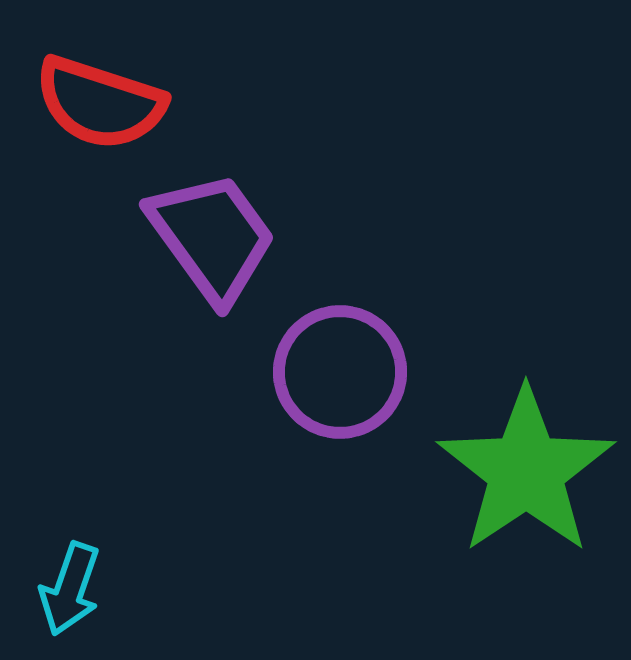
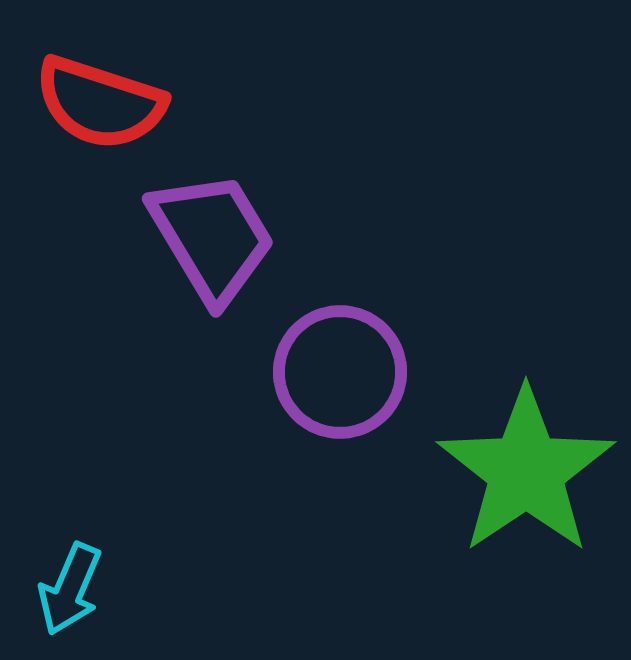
purple trapezoid: rotated 5 degrees clockwise
cyan arrow: rotated 4 degrees clockwise
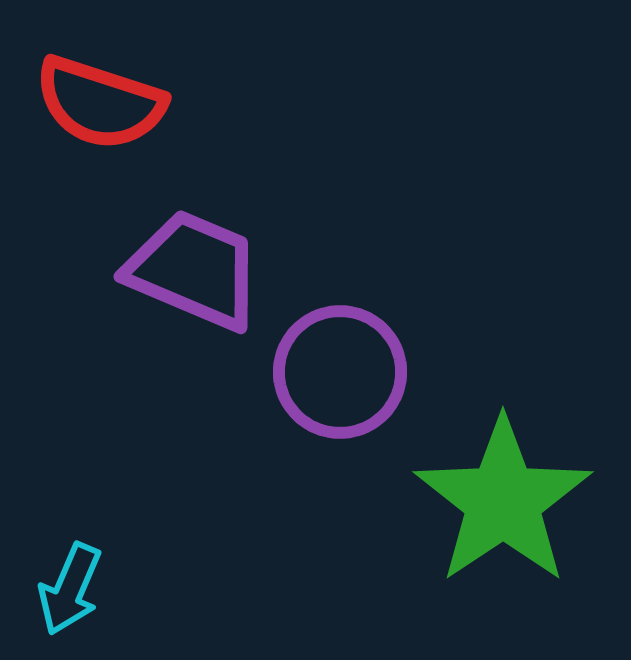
purple trapezoid: moved 18 px left, 33 px down; rotated 36 degrees counterclockwise
green star: moved 23 px left, 30 px down
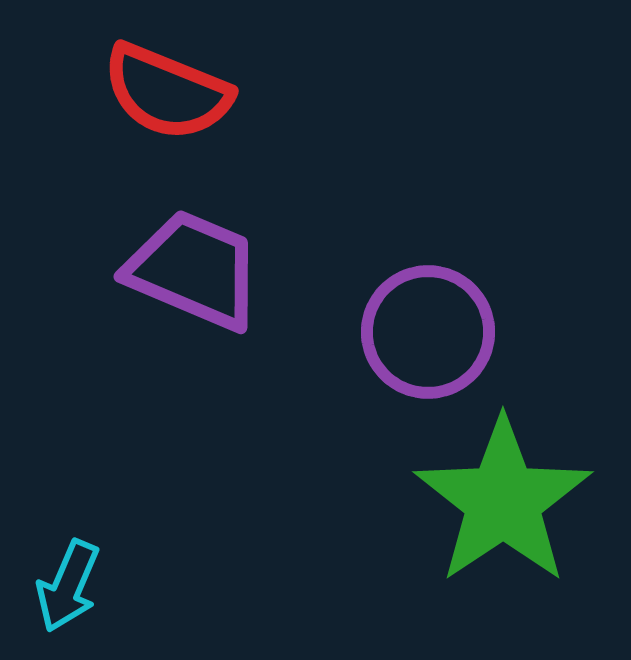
red semicircle: moved 67 px right, 11 px up; rotated 4 degrees clockwise
purple circle: moved 88 px right, 40 px up
cyan arrow: moved 2 px left, 3 px up
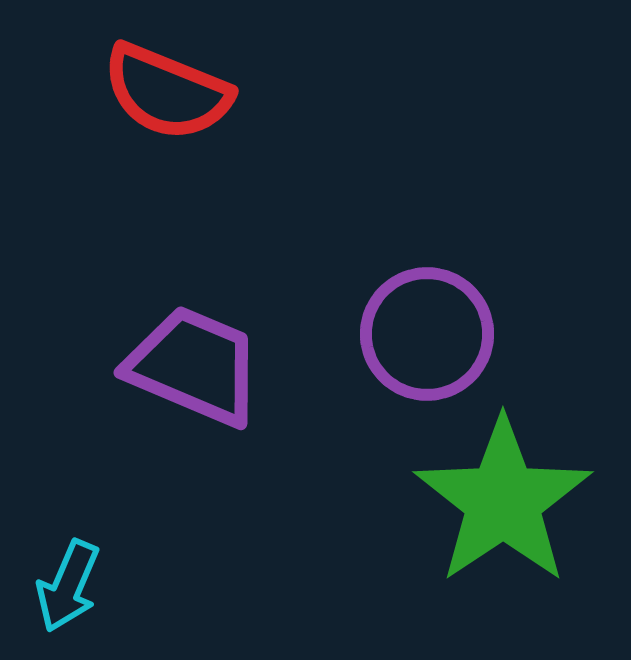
purple trapezoid: moved 96 px down
purple circle: moved 1 px left, 2 px down
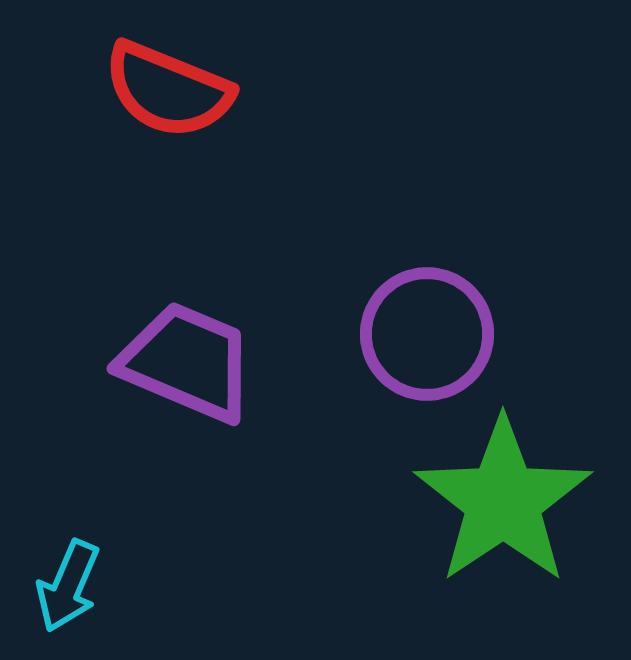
red semicircle: moved 1 px right, 2 px up
purple trapezoid: moved 7 px left, 4 px up
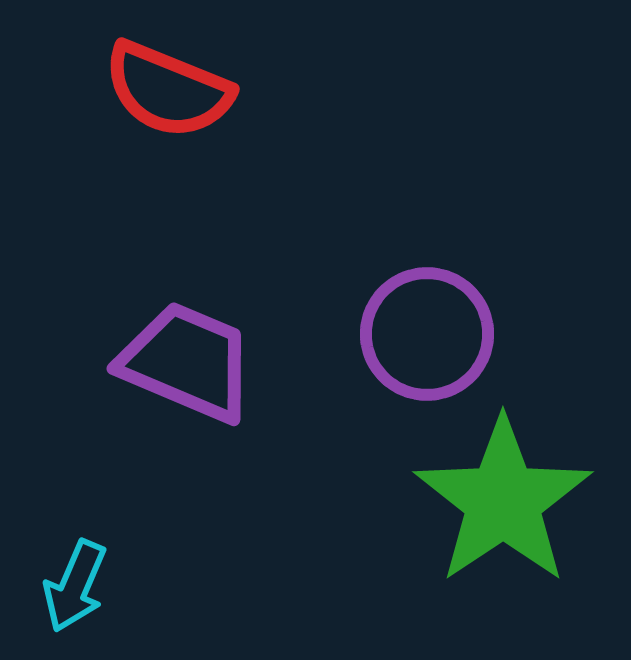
cyan arrow: moved 7 px right
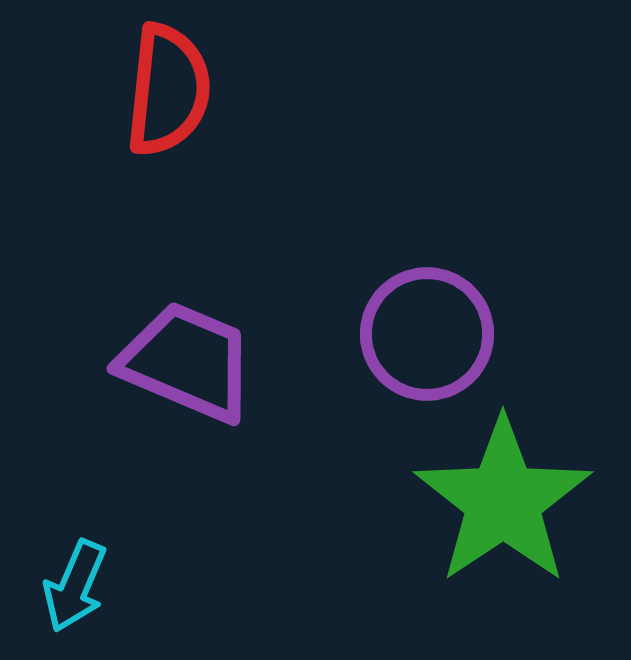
red semicircle: rotated 106 degrees counterclockwise
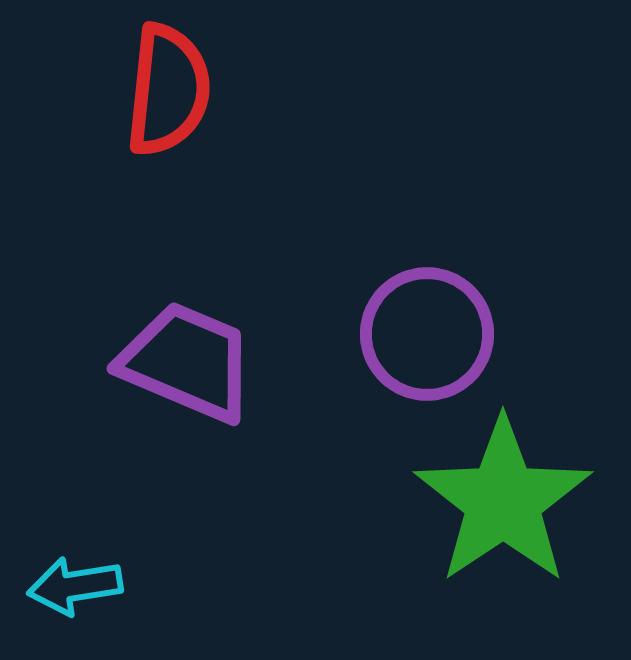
cyan arrow: rotated 58 degrees clockwise
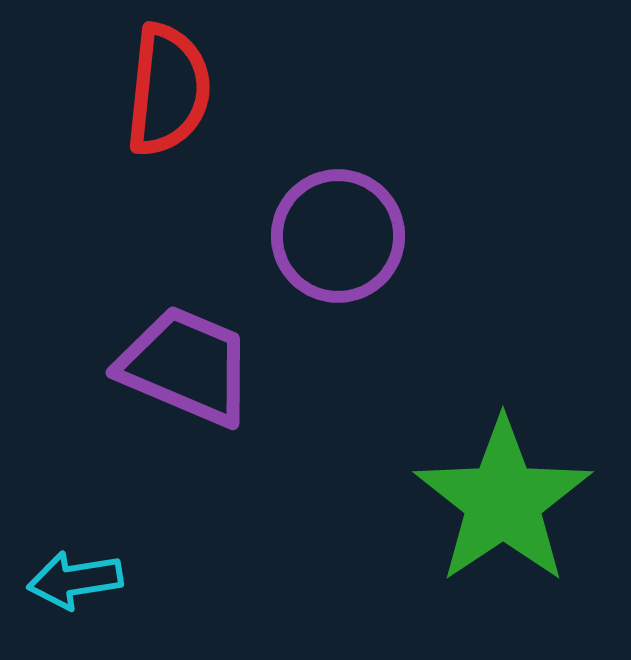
purple circle: moved 89 px left, 98 px up
purple trapezoid: moved 1 px left, 4 px down
cyan arrow: moved 6 px up
